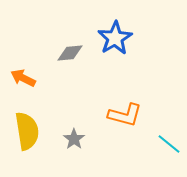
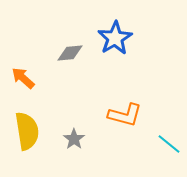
orange arrow: rotated 15 degrees clockwise
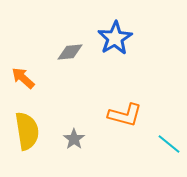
gray diamond: moved 1 px up
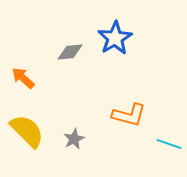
orange L-shape: moved 4 px right
yellow semicircle: rotated 36 degrees counterclockwise
gray star: rotated 10 degrees clockwise
cyan line: rotated 20 degrees counterclockwise
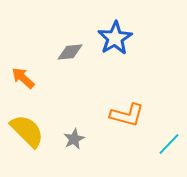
orange L-shape: moved 2 px left
cyan line: rotated 65 degrees counterclockwise
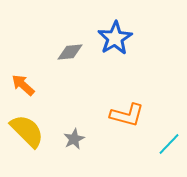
orange arrow: moved 7 px down
